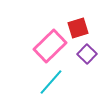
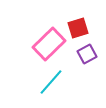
pink rectangle: moved 1 px left, 2 px up
purple square: rotated 18 degrees clockwise
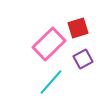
purple square: moved 4 px left, 5 px down
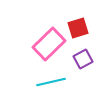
cyan line: rotated 36 degrees clockwise
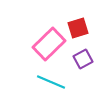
cyan line: rotated 36 degrees clockwise
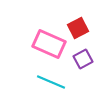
red square: rotated 10 degrees counterclockwise
pink rectangle: rotated 68 degrees clockwise
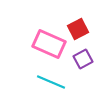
red square: moved 1 px down
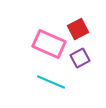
purple square: moved 3 px left, 1 px up
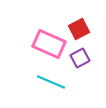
red square: moved 1 px right
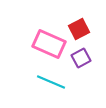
purple square: moved 1 px right
